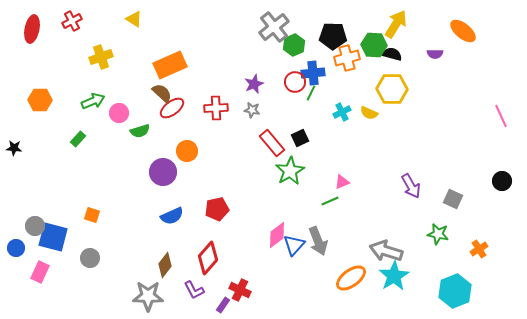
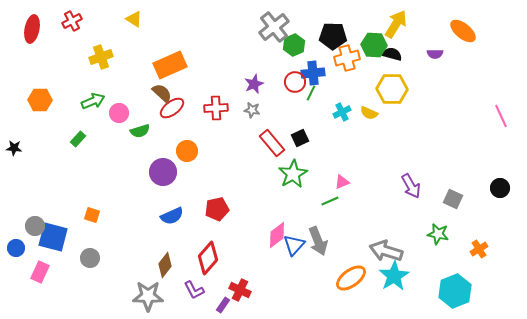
green star at (290, 171): moved 3 px right, 3 px down
black circle at (502, 181): moved 2 px left, 7 px down
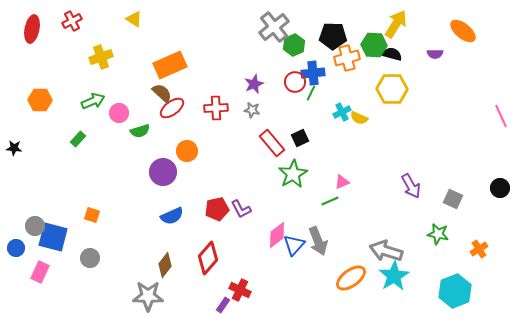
yellow semicircle at (369, 113): moved 10 px left, 5 px down
purple L-shape at (194, 290): moved 47 px right, 81 px up
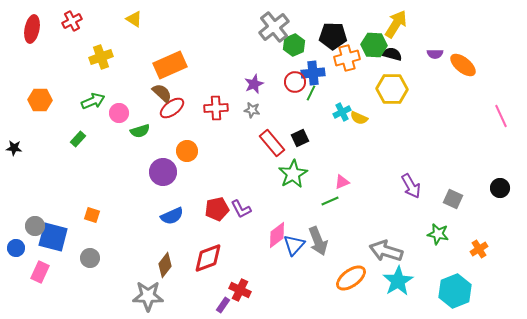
orange ellipse at (463, 31): moved 34 px down
red diamond at (208, 258): rotated 28 degrees clockwise
cyan star at (394, 276): moved 4 px right, 5 px down
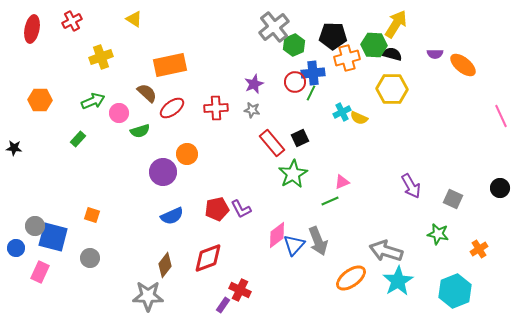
orange rectangle at (170, 65): rotated 12 degrees clockwise
brown semicircle at (162, 93): moved 15 px left
orange circle at (187, 151): moved 3 px down
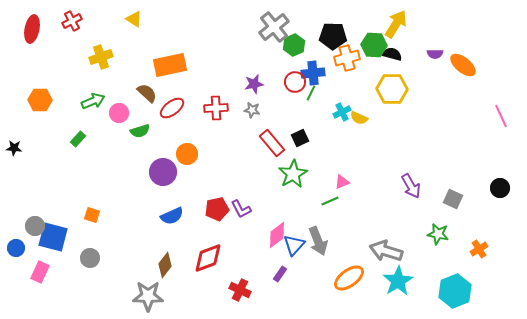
purple star at (254, 84): rotated 12 degrees clockwise
orange ellipse at (351, 278): moved 2 px left
purple rectangle at (223, 305): moved 57 px right, 31 px up
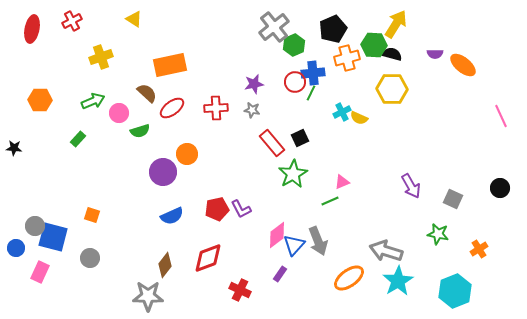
black pentagon at (333, 36): moved 7 px up; rotated 24 degrees counterclockwise
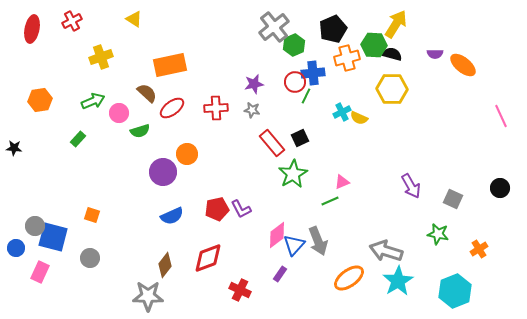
green line at (311, 93): moved 5 px left, 3 px down
orange hexagon at (40, 100): rotated 10 degrees counterclockwise
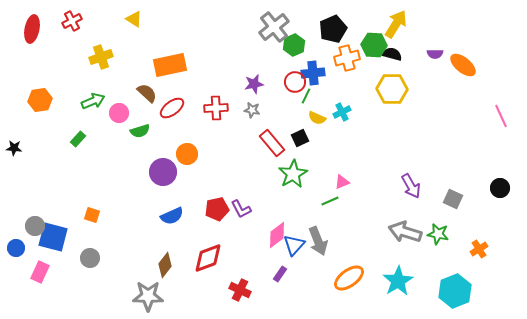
yellow semicircle at (359, 118): moved 42 px left
gray arrow at (386, 251): moved 19 px right, 19 px up
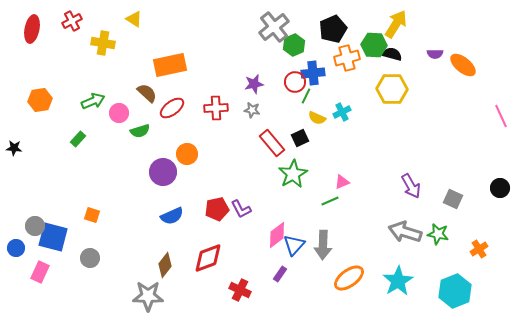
yellow cross at (101, 57): moved 2 px right, 14 px up; rotated 30 degrees clockwise
gray arrow at (318, 241): moved 5 px right, 4 px down; rotated 24 degrees clockwise
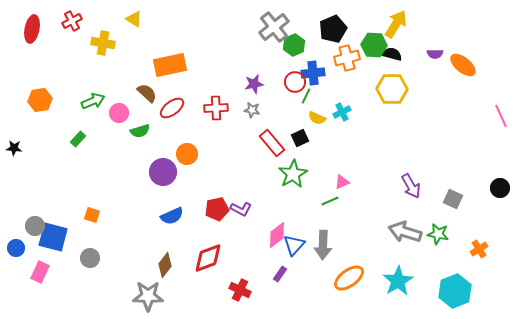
purple L-shape at (241, 209): rotated 35 degrees counterclockwise
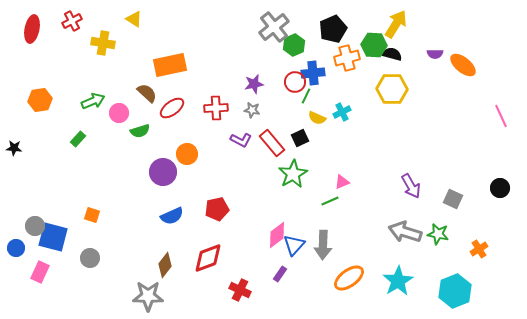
purple L-shape at (241, 209): moved 69 px up
